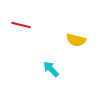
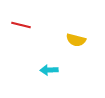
cyan arrow: moved 2 px left, 1 px down; rotated 48 degrees counterclockwise
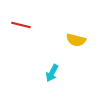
cyan arrow: moved 3 px right, 3 px down; rotated 60 degrees counterclockwise
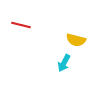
cyan arrow: moved 12 px right, 10 px up
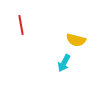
red line: rotated 66 degrees clockwise
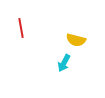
red line: moved 3 px down
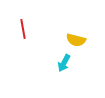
red line: moved 2 px right, 1 px down
